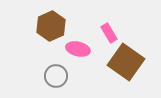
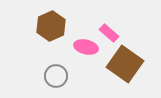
pink rectangle: rotated 18 degrees counterclockwise
pink ellipse: moved 8 px right, 2 px up
brown square: moved 1 px left, 2 px down
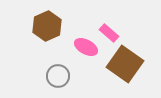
brown hexagon: moved 4 px left
pink ellipse: rotated 15 degrees clockwise
gray circle: moved 2 px right
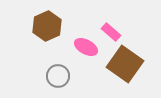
pink rectangle: moved 2 px right, 1 px up
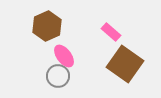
pink ellipse: moved 22 px left, 9 px down; rotated 25 degrees clockwise
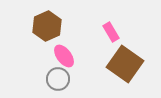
pink rectangle: rotated 18 degrees clockwise
gray circle: moved 3 px down
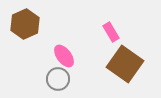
brown hexagon: moved 22 px left, 2 px up
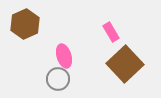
pink ellipse: rotated 20 degrees clockwise
brown square: rotated 12 degrees clockwise
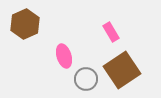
brown square: moved 3 px left, 6 px down; rotated 9 degrees clockwise
gray circle: moved 28 px right
